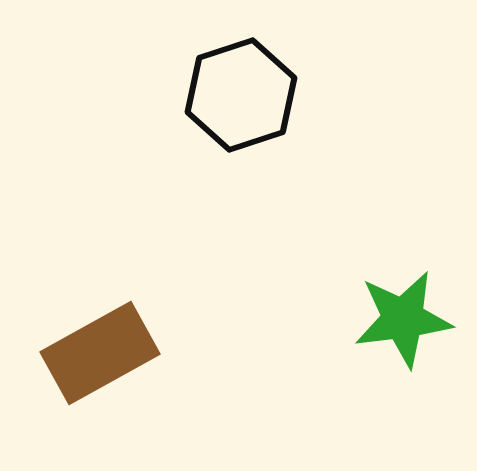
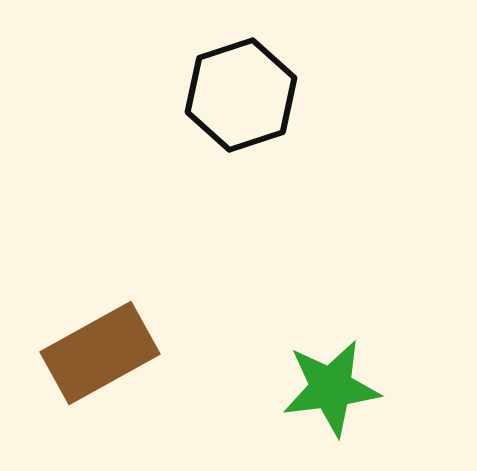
green star: moved 72 px left, 69 px down
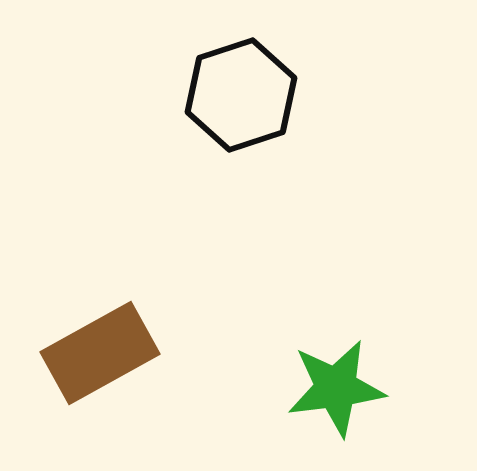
green star: moved 5 px right
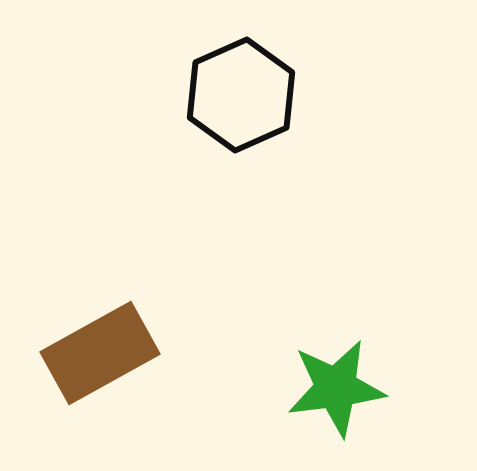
black hexagon: rotated 6 degrees counterclockwise
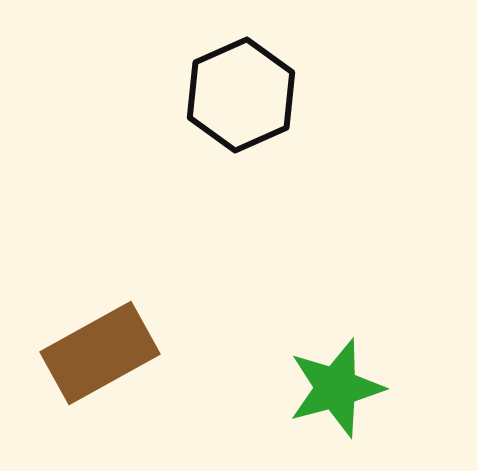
green star: rotated 8 degrees counterclockwise
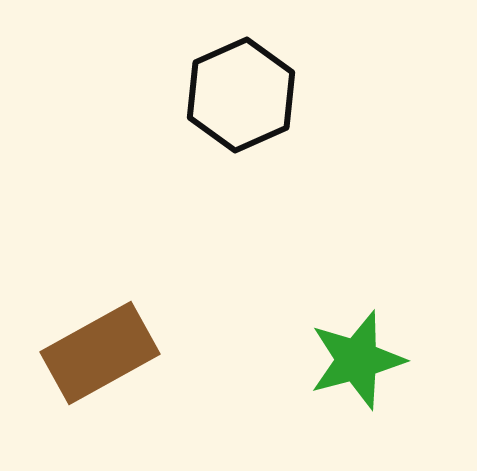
green star: moved 21 px right, 28 px up
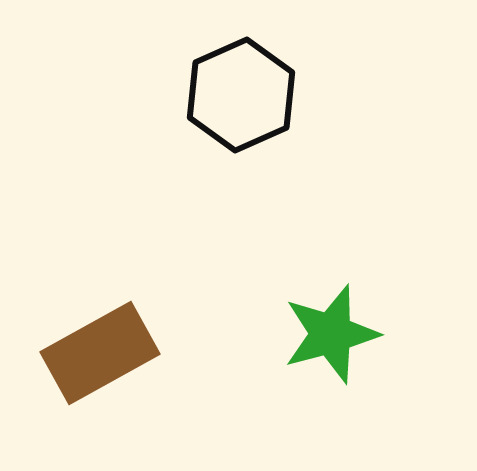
green star: moved 26 px left, 26 px up
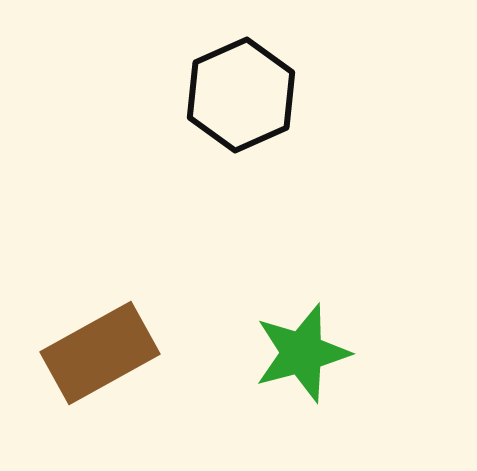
green star: moved 29 px left, 19 px down
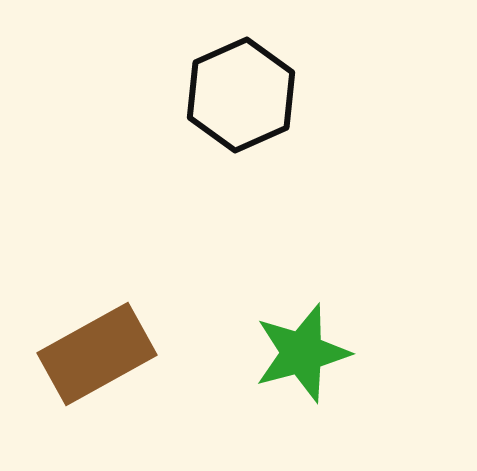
brown rectangle: moved 3 px left, 1 px down
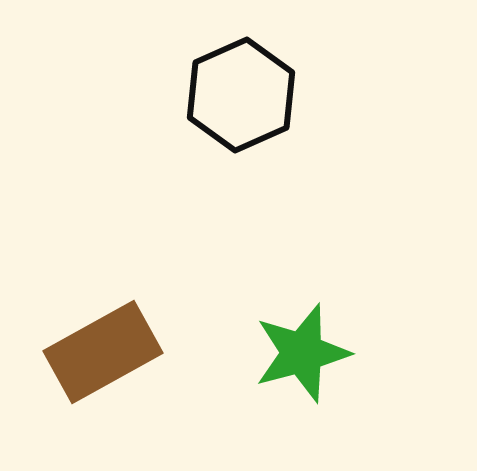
brown rectangle: moved 6 px right, 2 px up
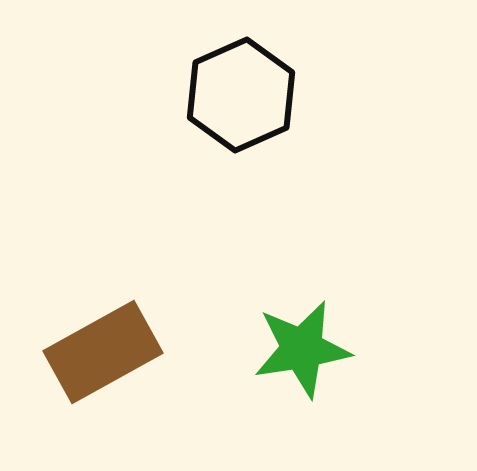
green star: moved 4 px up; rotated 6 degrees clockwise
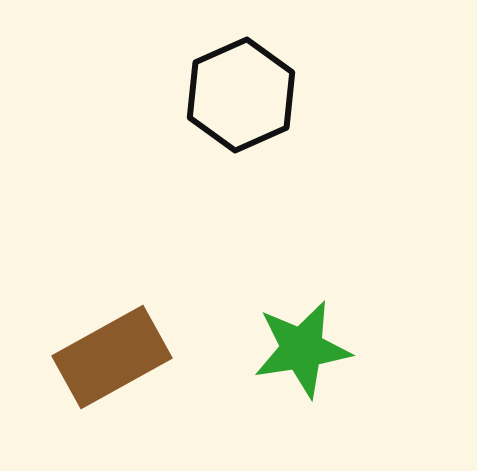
brown rectangle: moved 9 px right, 5 px down
